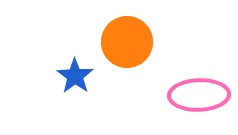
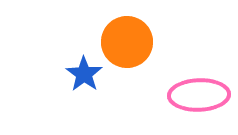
blue star: moved 9 px right, 2 px up
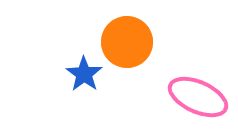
pink ellipse: moved 1 px left, 2 px down; rotated 26 degrees clockwise
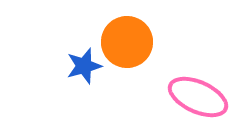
blue star: moved 8 px up; rotated 21 degrees clockwise
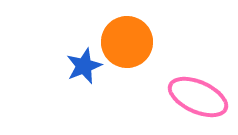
blue star: rotated 6 degrees counterclockwise
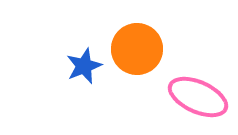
orange circle: moved 10 px right, 7 px down
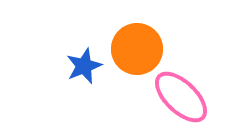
pink ellipse: moved 17 px left; rotated 20 degrees clockwise
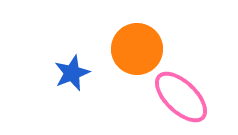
blue star: moved 12 px left, 7 px down
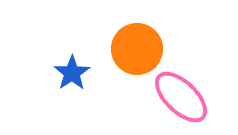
blue star: rotated 12 degrees counterclockwise
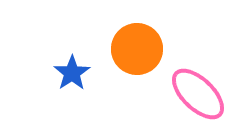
pink ellipse: moved 17 px right, 3 px up
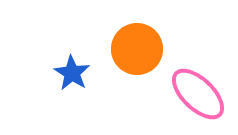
blue star: rotated 6 degrees counterclockwise
